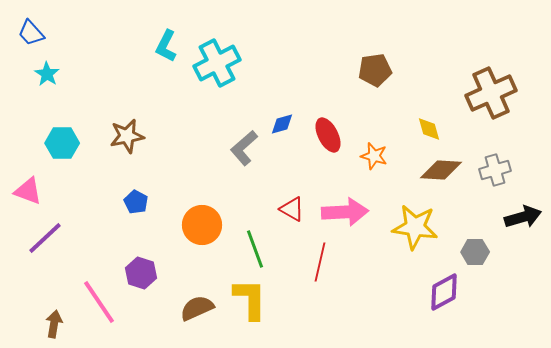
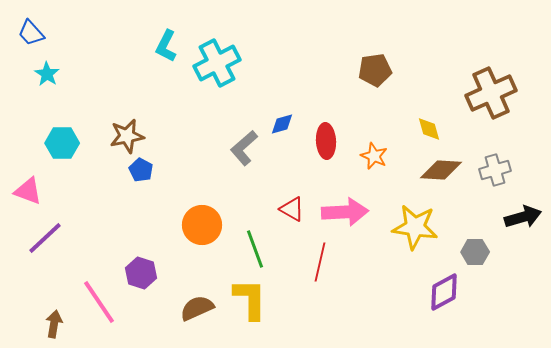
red ellipse: moved 2 px left, 6 px down; rotated 24 degrees clockwise
orange star: rotated 8 degrees clockwise
blue pentagon: moved 5 px right, 32 px up
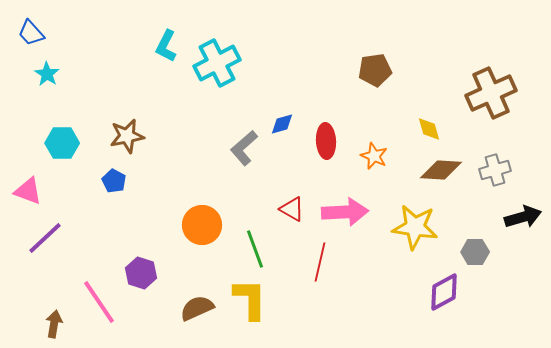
blue pentagon: moved 27 px left, 11 px down
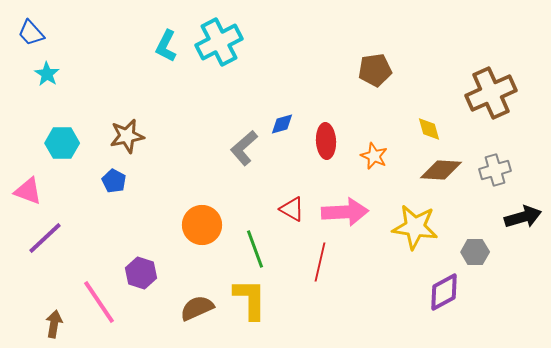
cyan cross: moved 2 px right, 21 px up
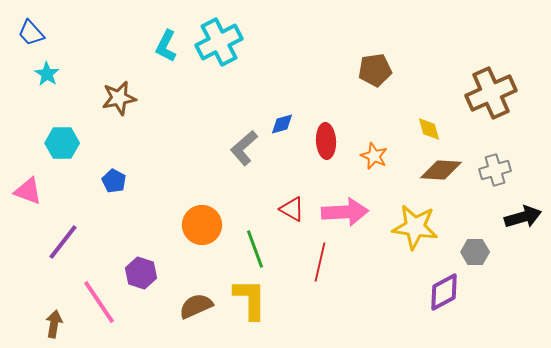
brown star: moved 8 px left, 38 px up
purple line: moved 18 px right, 4 px down; rotated 9 degrees counterclockwise
brown semicircle: moved 1 px left, 2 px up
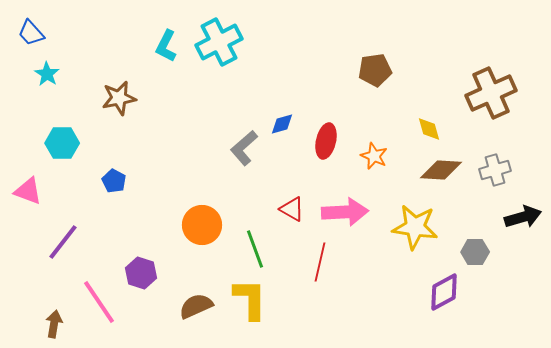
red ellipse: rotated 16 degrees clockwise
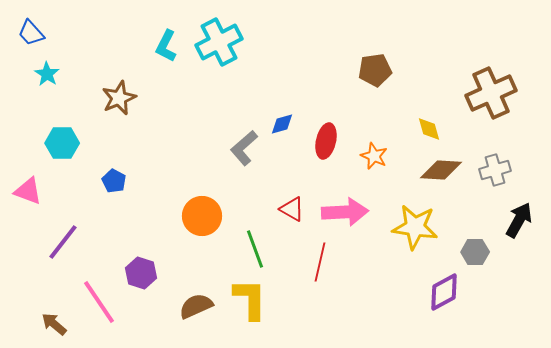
brown star: rotated 12 degrees counterclockwise
black arrow: moved 4 px left, 3 px down; rotated 45 degrees counterclockwise
orange circle: moved 9 px up
brown arrow: rotated 60 degrees counterclockwise
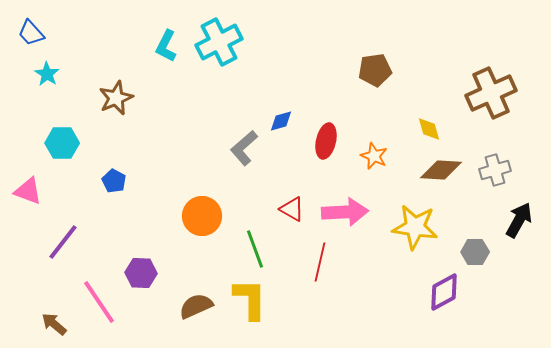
brown star: moved 3 px left
blue diamond: moved 1 px left, 3 px up
purple hexagon: rotated 16 degrees counterclockwise
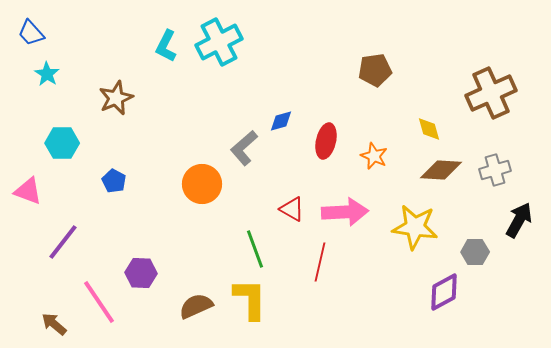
orange circle: moved 32 px up
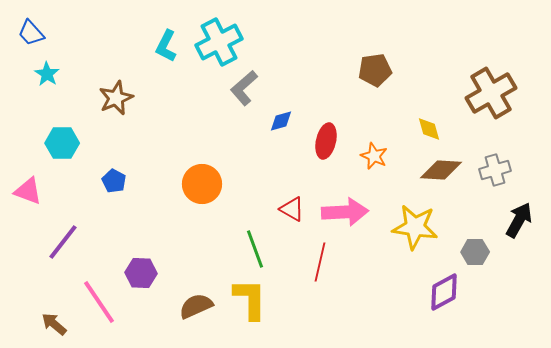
brown cross: rotated 6 degrees counterclockwise
gray L-shape: moved 60 px up
